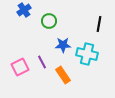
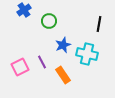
blue star: rotated 21 degrees counterclockwise
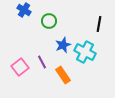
blue cross: rotated 24 degrees counterclockwise
cyan cross: moved 2 px left, 2 px up; rotated 15 degrees clockwise
pink square: rotated 12 degrees counterclockwise
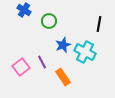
pink square: moved 1 px right
orange rectangle: moved 2 px down
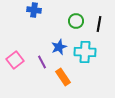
blue cross: moved 10 px right; rotated 24 degrees counterclockwise
green circle: moved 27 px right
blue star: moved 4 px left, 2 px down
cyan cross: rotated 25 degrees counterclockwise
pink square: moved 6 px left, 7 px up
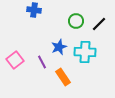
black line: rotated 35 degrees clockwise
